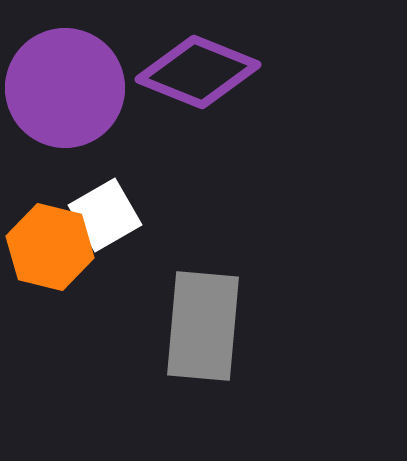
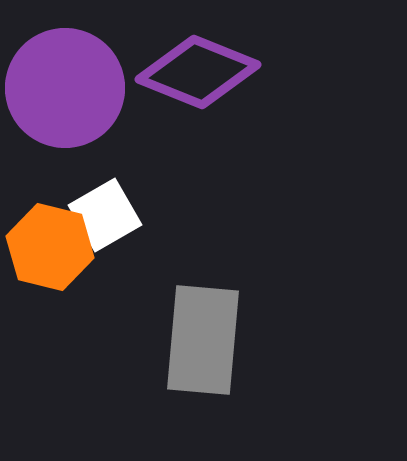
gray rectangle: moved 14 px down
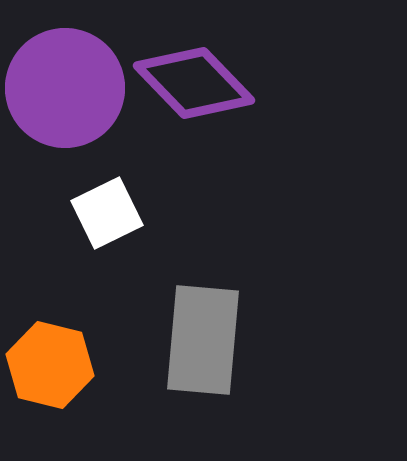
purple diamond: moved 4 px left, 11 px down; rotated 24 degrees clockwise
white square: moved 2 px right, 2 px up; rotated 4 degrees clockwise
orange hexagon: moved 118 px down
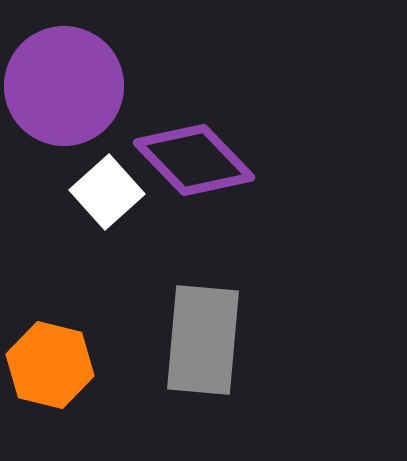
purple diamond: moved 77 px down
purple circle: moved 1 px left, 2 px up
white square: moved 21 px up; rotated 16 degrees counterclockwise
